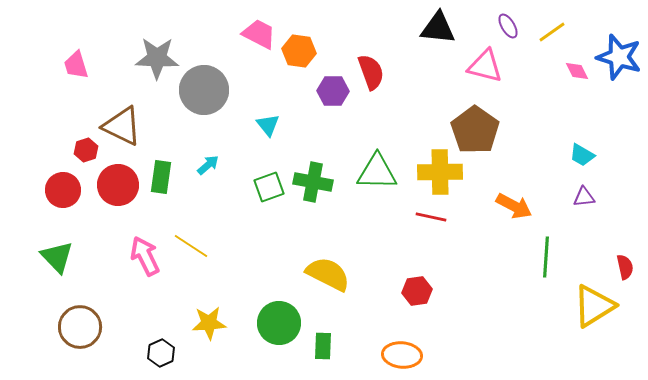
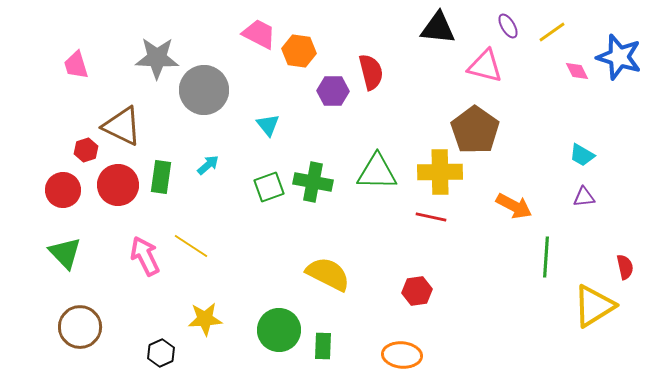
red semicircle at (371, 72): rotated 6 degrees clockwise
green triangle at (57, 257): moved 8 px right, 4 px up
yellow star at (209, 323): moved 4 px left, 4 px up
green circle at (279, 323): moved 7 px down
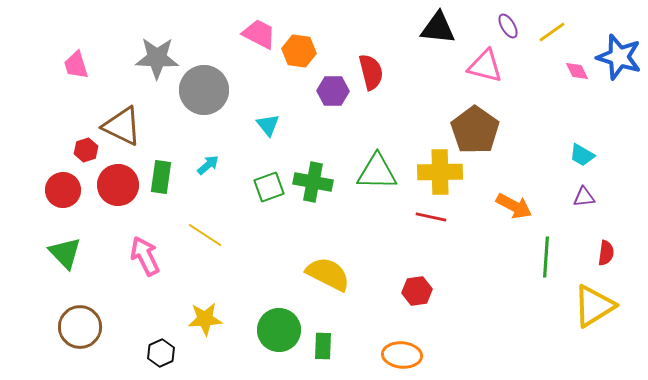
yellow line at (191, 246): moved 14 px right, 11 px up
red semicircle at (625, 267): moved 19 px left, 14 px up; rotated 20 degrees clockwise
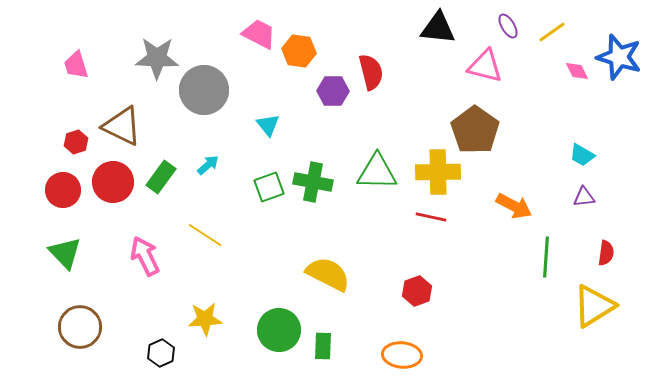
red hexagon at (86, 150): moved 10 px left, 8 px up
yellow cross at (440, 172): moved 2 px left
green rectangle at (161, 177): rotated 28 degrees clockwise
red circle at (118, 185): moved 5 px left, 3 px up
red hexagon at (417, 291): rotated 12 degrees counterclockwise
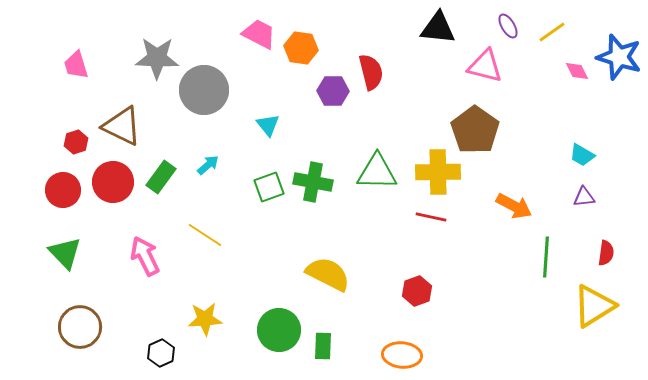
orange hexagon at (299, 51): moved 2 px right, 3 px up
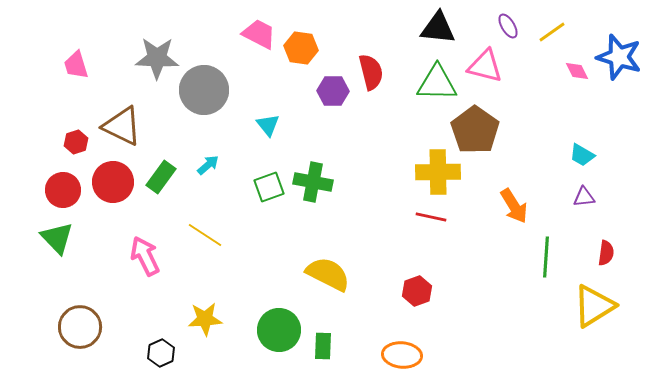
green triangle at (377, 172): moved 60 px right, 89 px up
orange arrow at (514, 206): rotated 30 degrees clockwise
green triangle at (65, 253): moved 8 px left, 15 px up
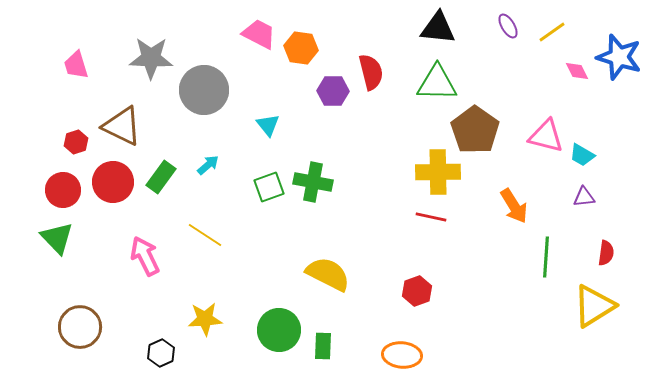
gray star at (157, 58): moved 6 px left
pink triangle at (485, 66): moved 61 px right, 70 px down
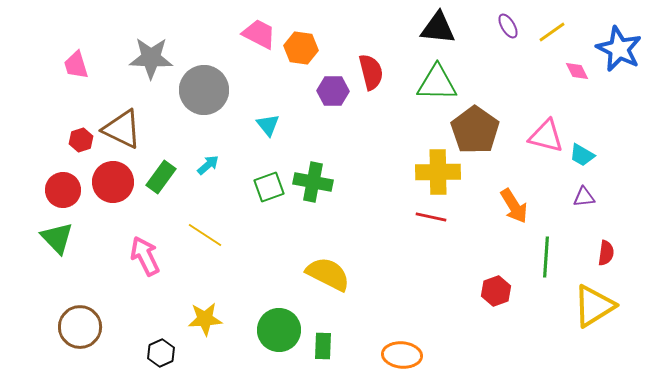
blue star at (619, 57): moved 8 px up; rotated 9 degrees clockwise
brown triangle at (122, 126): moved 3 px down
red hexagon at (76, 142): moved 5 px right, 2 px up
red hexagon at (417, 291): moved 79 px right
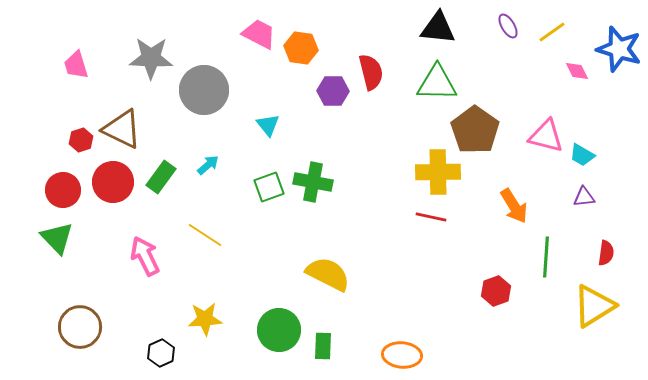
blue star at (619, 49): rotated 9 degrees counterclockwise
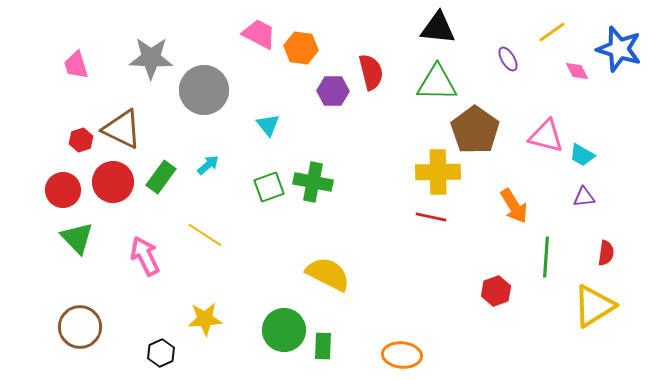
purple ellipse at (508, 26): moved 33 px down
green triangle at (57, 238): moved 20 px right
green circle at (279, 330): moved 5 px right
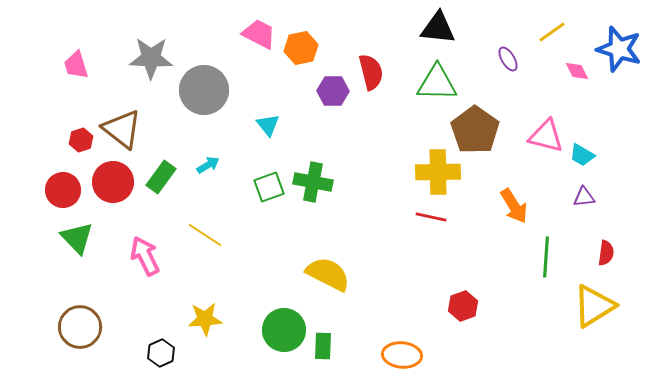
orange hexagon at (301, 48): rotated 20 degrees counterclockwise
brown triangle at (122, 129): rotated 12 degrees clockwise
cyan arrow at (208, 165): rotated 10 degrees clockwise
red hexagon at (496, 291): moved 33 px left, 15 px down
